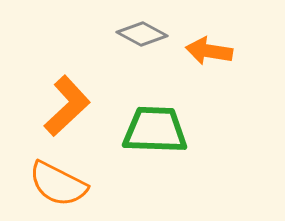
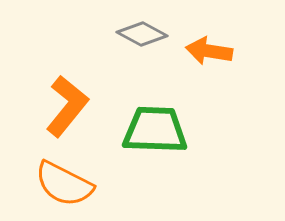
orange L-shape: rotated 8 degrees counterclockwise
orange semicircle: moved 6 px right
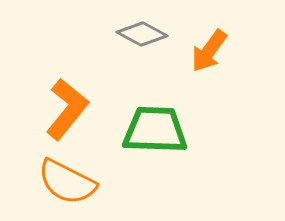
orange arrow: rotated 63 degrees counterclockwise
orange L-shape: moved 3 px down
orange semicircle: moved 3 px right, 2 px up
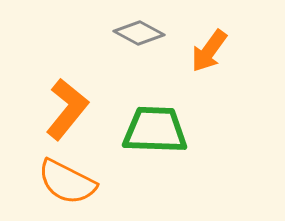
gray diamond: moved 3 px left, 1 px up
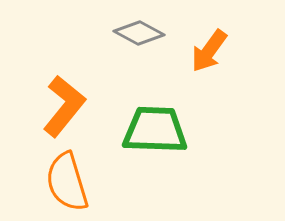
orange L-shape: moved 3 px left, 3 px up
orange semicircle: rotated 46 degrees clockwise
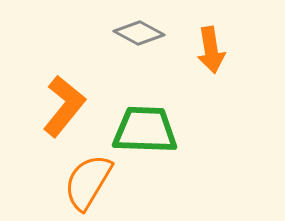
orange arrow: moved 2 px right, 1 px up; rotated 45 degrees counterclockwise
green trapezoid: moved 10 px left
orange semicircle: moved 21 px right; rotated 48 degrees clockwise
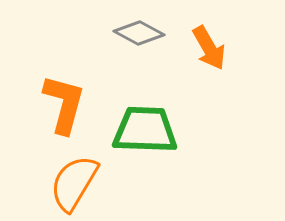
orange arrow: moved 2 px left, 2 px up; rotated 21 degrees counterclockwise
orange L-shape: moved 2 px up; rotated 24 degrees counterclockwise
orange semicircle: moved 14 px left, 1 px down
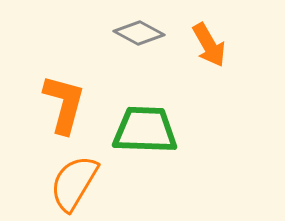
orange arrow: moved 3 px up
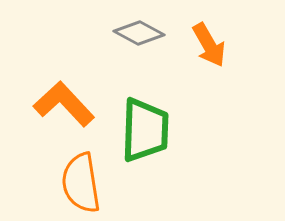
orange L-shape: rotated 58 degrees counterclockwise
green trapezoid: rotated 90 degrees clockwise
orange semicircle: moved 7 px right; rotated 40 degrees counterclockwise
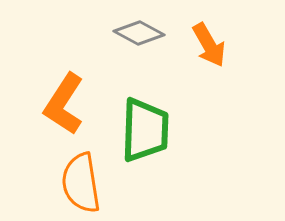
orange L-shape: rotated 104 degrees counterclockwise
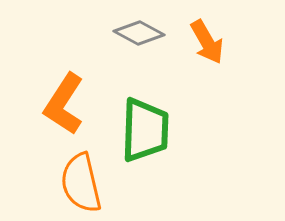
orange arrow: moved 2 px left, 3 px up
orange semicircle: rotated 4 degrees counterclockwise
